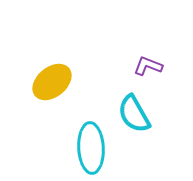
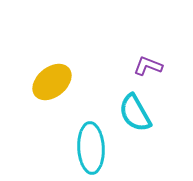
cyan semicircle: moved 1 px right, 1 px up
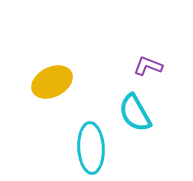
yellow ellipse: rotated 12 degrees clockwise
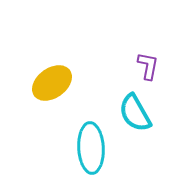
purple L-shape: rotated 80 degrees clockwise
yellow ellipse: moved 1 px down; rotated 9 degrees counterclockwise
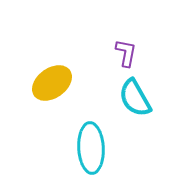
purple L-shape: moved 22 px left, 13 px up
cyan semicircle: moved 15 px up
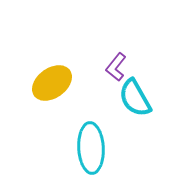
purple L-shape: moved 10 px left, 14 px down; rotated 152 degrees counterclockwise
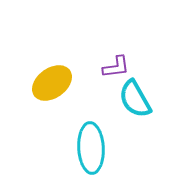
purple L-shape: rotated 136 degrees counterclockwise
cyan semicircle: moved 1 px down
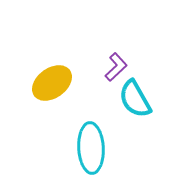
purple L-shape: rotated 36 degrees counterclockwise
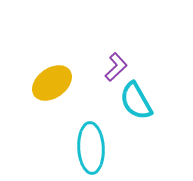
cyan semicircle: moved 1 px right, 2 px down
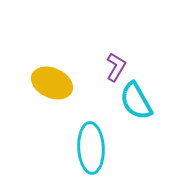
purple L-shape: rotated 16 degrees counterclockwise
yellow ellipse: rotated 60 degrees clockwise
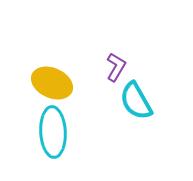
cyan ellipse: moved 38 px left, 16 px up
